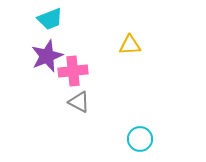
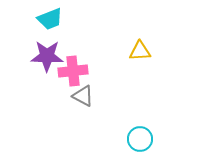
yellow triangle: moved 10 px right, 6 px down
purple star: rotated 24 degrees clockwise
gray triangle: moved 4 px right, 6 px up
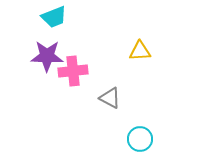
cyan trapezoid: moved 4 px right, 2 px up
gray triangle: moved 27 px right, 2 px down
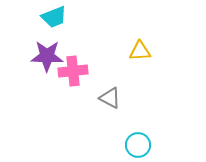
cyan circle: moved 2 px left, 6 px down
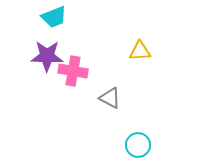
pink cross: rotated 16 degrees clockwise
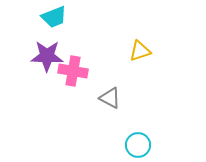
yellow triangle: rotated 15 degrees counterclockwise
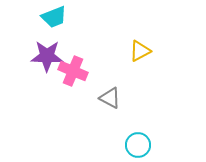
yellow triangle: rotated 10 degrees counterclockwise
pink cross: rotated 12 degrees clockwise
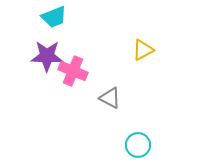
yellow triangle: moved 3 px right, 1 px up
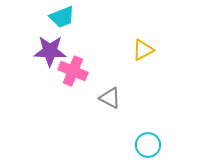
cyan trapezoid: moved 8 px right
purple star: moved 3 px right, 5 px up
cyan circle: moved 10 px right
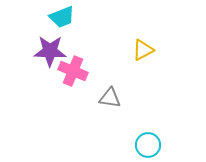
gray triangle: rotated 20 degrees counterclockwise
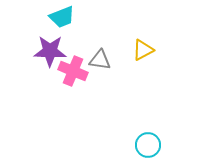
gray triangle: moved 10 px left, 38 px up
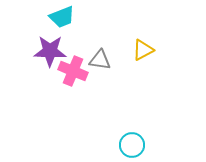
cyan circle: moved 16 px left
